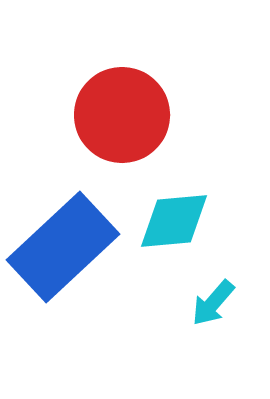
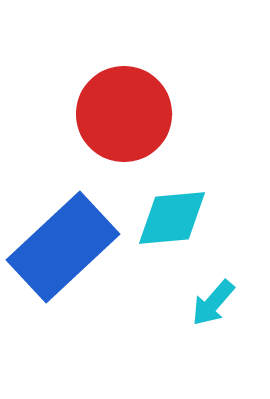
red circle: moved 2 px right, 1 px up
cyan diamond: moved 2 px left, 3 px up
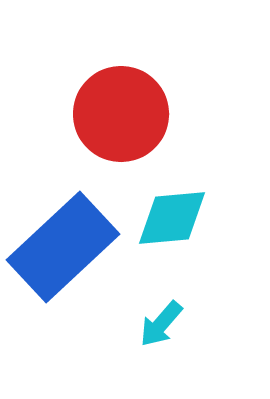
red circle: moved 3 px left
cyan arrow: moved 52 px left, 21 px down
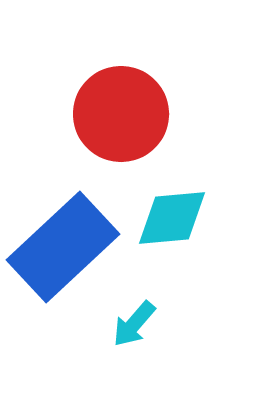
cyan arrow: moved 27 px left
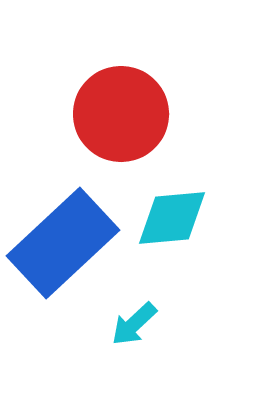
blue rectangle: moved 4 px up
cyan arrow: rotated 6 degrees clockwise
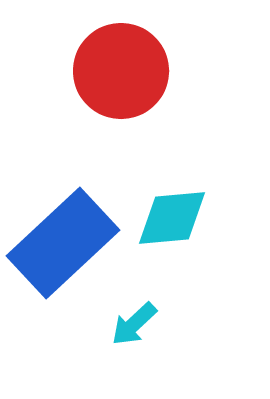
red circle: moved 43 px up
